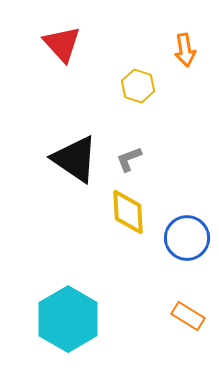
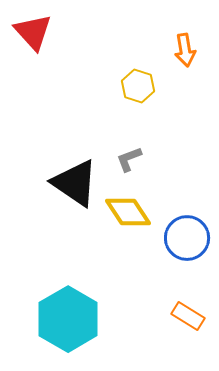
red triangle: moved 29 px left, 12 px up
black triangle: moved 24 px down
yellow diamond: rotated 30 degrees counterclockwise
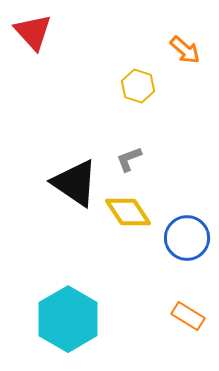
orange arrow: rotated 40 degrees counterclockwise
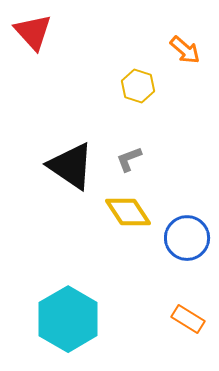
black triangle: moved 4 px left, 17 px up
orange rectangle: moved 3 px down
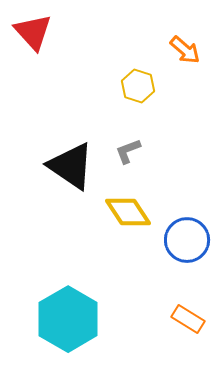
gray L-shape: moved 1 px left, 8 px up
blue circle: moved 2 px down
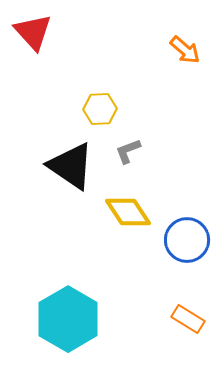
yellow hexagon: moved 38 px left, 23 px down; rotated 20 degrees counterclockwise
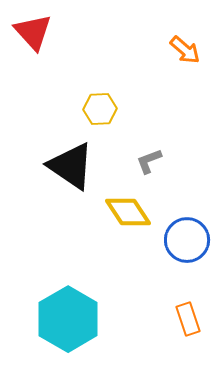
gray L-shape: moved 21 px right, 10 px down
orange rectangle: rotated 40 degrees clockwise
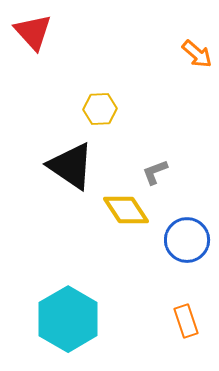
orange arrow: moved 12 px right, 4 px down
gray L-shape: moved 6 px right, 11 px down
yellow diamond: moved 2 px left, 2 px up
orange rectangle: moved 2 px left, 2 px down
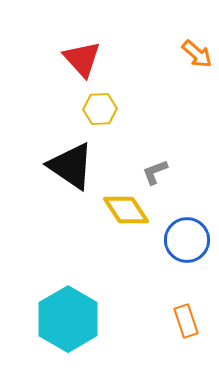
red triangle: moved 49 px right, 27 px down
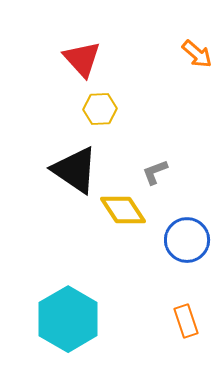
black triangle: moved 4 px right, 4 px down
yellow diamond: moved 3 px left
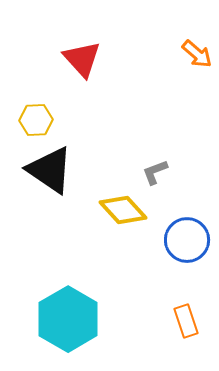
yellow hexagon: moved 64 px left, 11 px down
black triangle: moved 25 px left
yellow diamond: rotated 9 degrees counterclockwise
